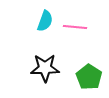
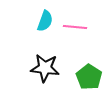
black star: rotated 8 degrees clockwise
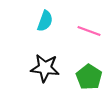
pink line: moved 14 px right, 4 px down; rotated 15 degrees clockwise
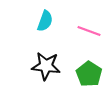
black star: moved 1 px right, 2 px up
green pentagon: moved 3 px up
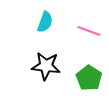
cyan semicircle: moved 1 px down
green pentagon: moved 4 px down
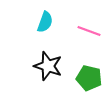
black star: moved 2 px right; rotated 12 degrees clockwise
green pentagon: rotated 20 degrees counterclockwise
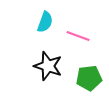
pink line: moved 11 px left, 5 px down
green pentagon: rotated 20 degrees counterclockwise
